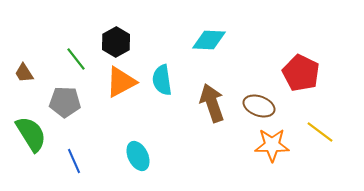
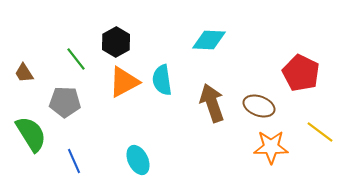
orange triangle: moved 3 px right
orange star: moved 1 px left, 2 px down
cyan ellipse: moved 4 px down
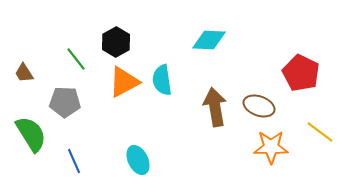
brown arrow: moved 3 px right, 4 px down; rotated 9 degrees clockwise
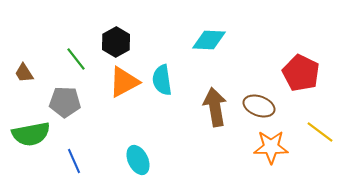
green semicircle: rotated 111 degrees clockwise
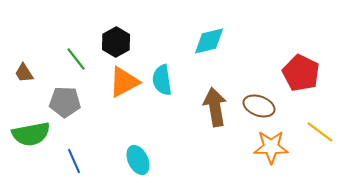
cyan diamond: moved 1 px down; rotated 16 degrees counterclockwise
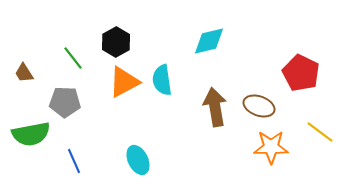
green line: moved 3 px left, 1 px up
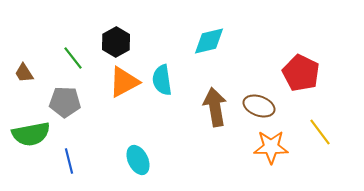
yellow line: rotated 16 degrees clockwise
blue line: moved 5 px left; rotated 10 degrees clockwise
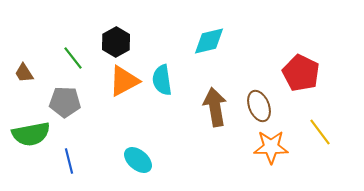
orange triangle: moved 1 px up
brown ellipse: rotated 48 degrees clockwise
cyan ellipse: rotated 24 degrees counterclockwise
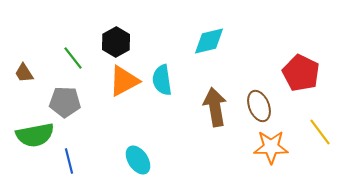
green semicircle: moved 4 px right, 1 px down
cyan ellipse: rotated 16 degrees clockwise
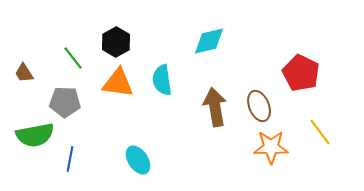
orange triangle: moved 6 px left, 2 px down; rotated 36 degrees clockwise
blue line: moved 1 px right, 2 px up; rotated 25 degrees clockwise
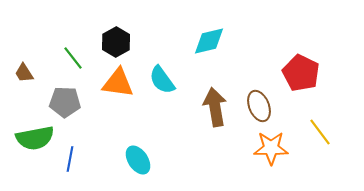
cyan semicircle: rotated 28 degrees counterclockwise
green semicircle: moved 3 px down
orange star: moved 1 px down
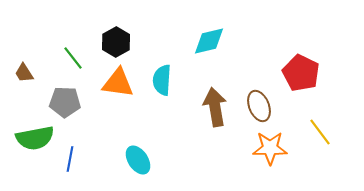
cyan semicircle: rotated 40 degrees clockwise
orange star: moved 1 px left
